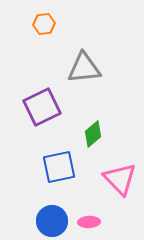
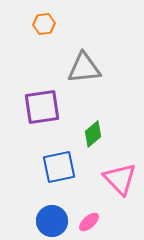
purple square: rotated 18 degrees clockwise
pink ellipse: rotated 40 degrees counterclockwise
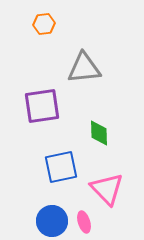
purple square: moved 1 px up
green diamond: moved 6 px right, 1 px up; rotated 52 degrees counterclockwise
blue square: moved 2 px right
pink triangle: moved 13 px left, 10 px down
pink ellipse: moved 5 px left; rotated 65 degrees counterclockwise
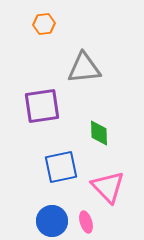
pink triangle: moved 1 px right, 2 px up
pink ellipse: moved 2 px right
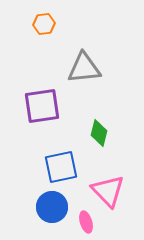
green diamond: rotated 16 degrees clockwise
pink triangle: moved 4 px down
blue circle: moved 14 px up
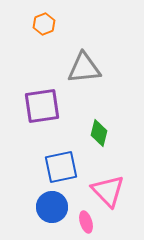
orange hexagon: rotated 15 degrees counterclockwise
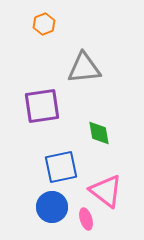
green diamond: rotated 24 degrees counterclockwise
pink triangle: moved 2 px left; rotated 9 degrees counterclockwise
pink ellipse: moved 3 px up
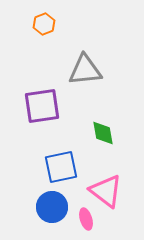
gray triangle: moved 1 px right, 2 px down
green diamond: moved 4 px right
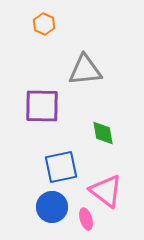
orange hexagon: rotated 15 degrees counterclockwise
purple square: rotated 9 degrees clockwise
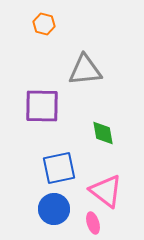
orange hexagon: rotated 10 degrees counterclockwise
blue square: moved 2 px left, 1 px down
blue circle: moved 2 px right, 2 px down
pink ellipse: moved 7 px right, 4 px down
